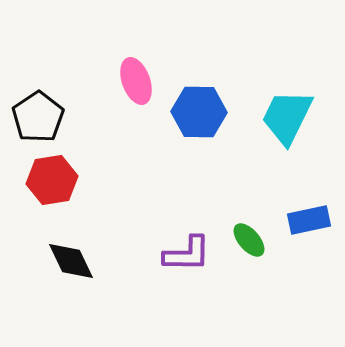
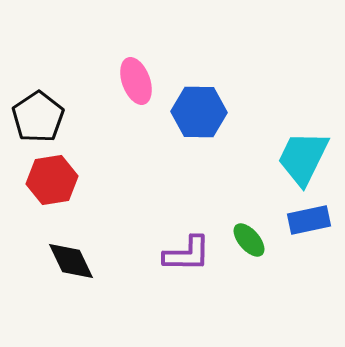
cyan trapezoid: moved 16 px right, 41 px down
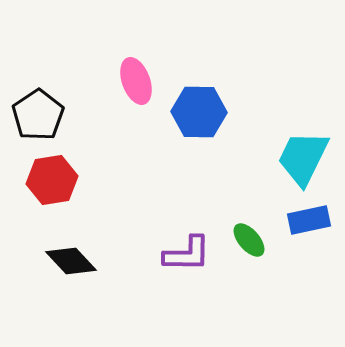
black pentagon: moved 2 px up
black diamond: rotated 18 degrees counterclockwise
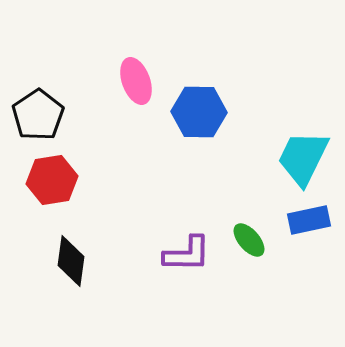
black diamond: rotated 51 degrees clockwise
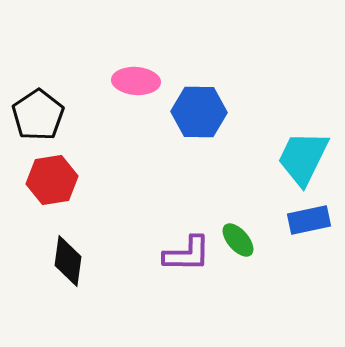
pink ellipse: rotated 66 degrees counterclockwise
green ellipse: moved 11 px left
black diamond: moved 3 px left
